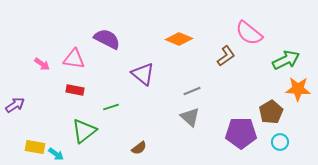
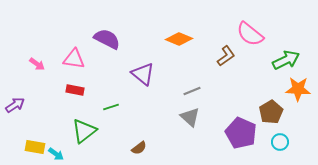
pink semicircle: moved 1 px right, 1 px down
pink arrow: moved 5 px left
purple pentagon: rotated 24 degrees clockwise
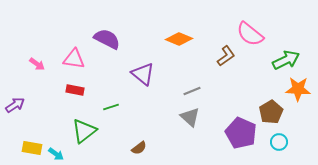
cyan circle: moved 1 px left
yellow rectangle: moved 3 px left, 1 px down
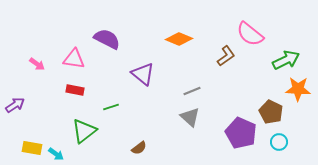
brown pentagon: rotated 15 degrees counterclockwise
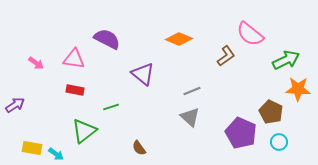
pink arrow: moved 1 px left, 1 px up
brown semicircle: rotated 91 degrees clockwise
